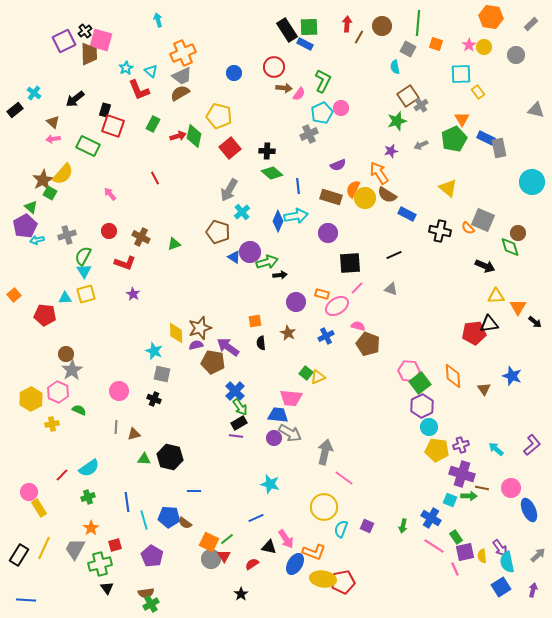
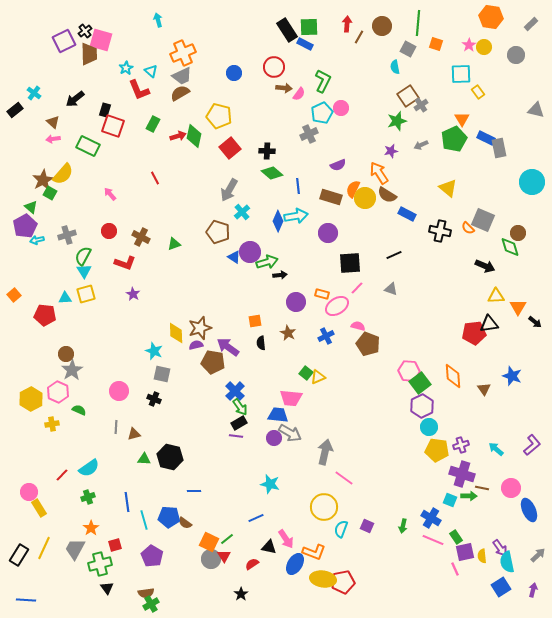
pink line at (434, 546): moved 1 px left, 6 px up; rotated 10 degrees counterclockwise
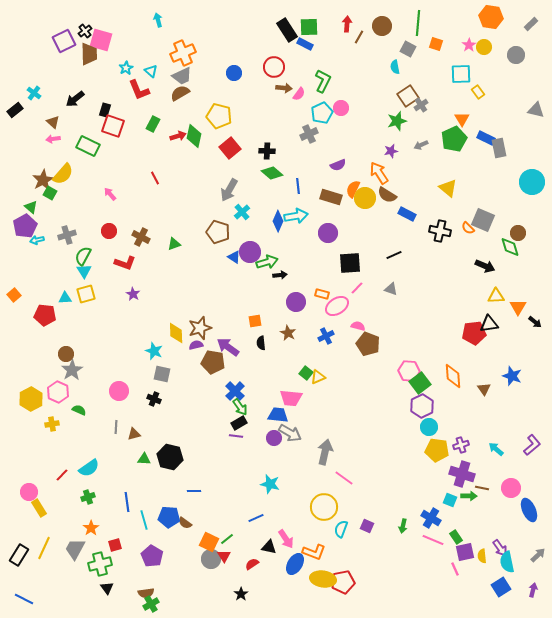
blue line at (26, 600): moved 2 px left, 1 px up; rotated 24 degrees clockwise
